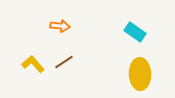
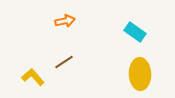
orange arrow: moved 5 px right, 5 px up; rotated 18 degrees counterclockwise
yellow L-shape: moved 13 px down
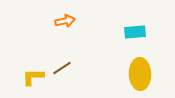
cyan rectangle: rotated 40 degrees counterclockwise
brown line: moved 2 px left, 6 px down
yellow L-shape: rotated 50 degrees counterclockwise
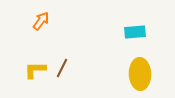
orange arrow: moved 24 px left; rotated 42 degrees counterclockwise
brown line: rotated 30 degrees counterclockwise
yellow L-shape: moved 2 px right, 7 px up
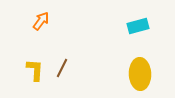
cyan rectangle: moved 3 px right, 6 px up; rotated 10 degrees counterclockwise
yellow L-shape: rotated 95 degrees clockwise
